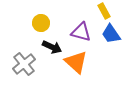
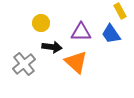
yellow rectangle: moved 16 px right
purple triangle: rotated 15 degrees counterclockwise
black arrow: rotated 18 degrees counterclockwise
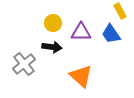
yellow circle: moved 12 px right
orange triangle: moved 5 px right, 14 px down
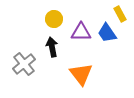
yellow rectangle: moved 3 px down
yellow circle: moved 1 px right, 4 px up
blue trapezoid: moved 4 px left, 1 px up
black arrow: rotated 108 degrees counterclockwise
orange triangle: moved 2 px up; rotated 10 degrees clockwise
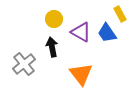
purple triangle: rotated 30 degrees clockwise
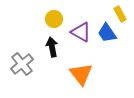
gray cross: moved 2 px left
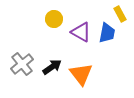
blue trapezoid: rotated 135 degrees counterclockwise
black arrow: moved 20 px down; rotated 66 degrees clockwise
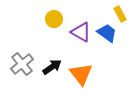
blue trapezoid: rotated 65 degrees counterclockwise
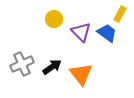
yellow rectangle: rotated 56 degrees clockwise
purple triangle: rotated 15 degrees clockwise
gray cross: rotated 15 degrees clockwise
